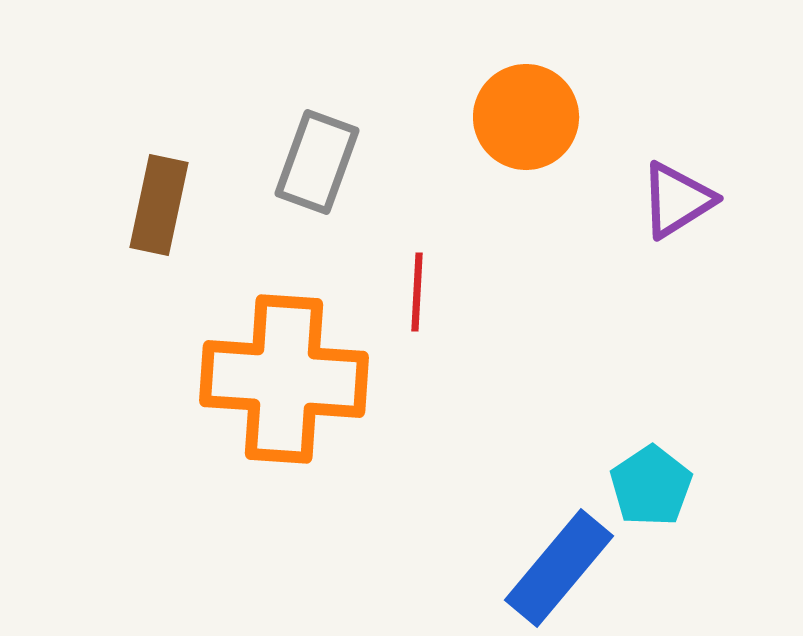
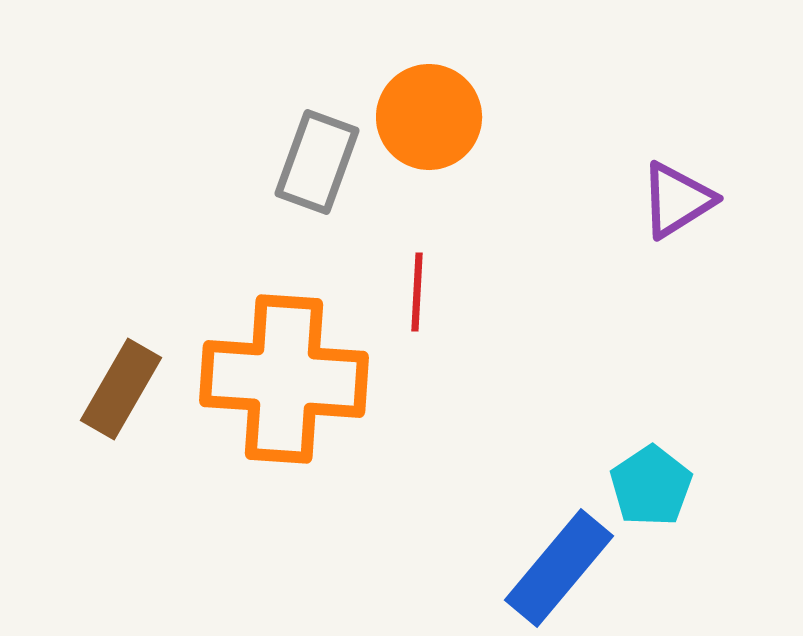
orange circle: moved 97 px left
brown rectangle: moved 38 px left, 184 px down; rotated 18 degrees clockwise
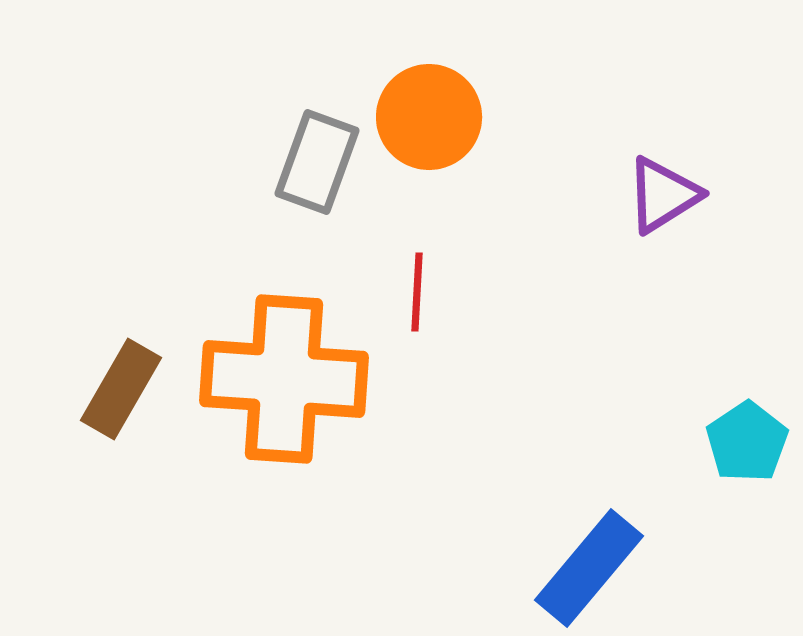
purple triangle: moved 14 px left, 5 px up
cyan pentagon: moved 96 px right, 44 px up
blue rectangle: moved 30 px right
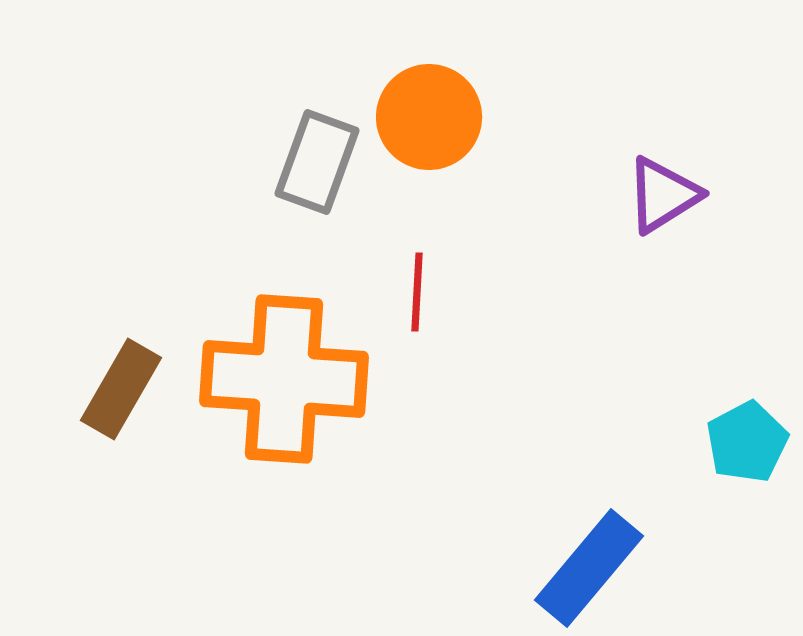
cyan pentagon: rotated 6 degrees clockwise
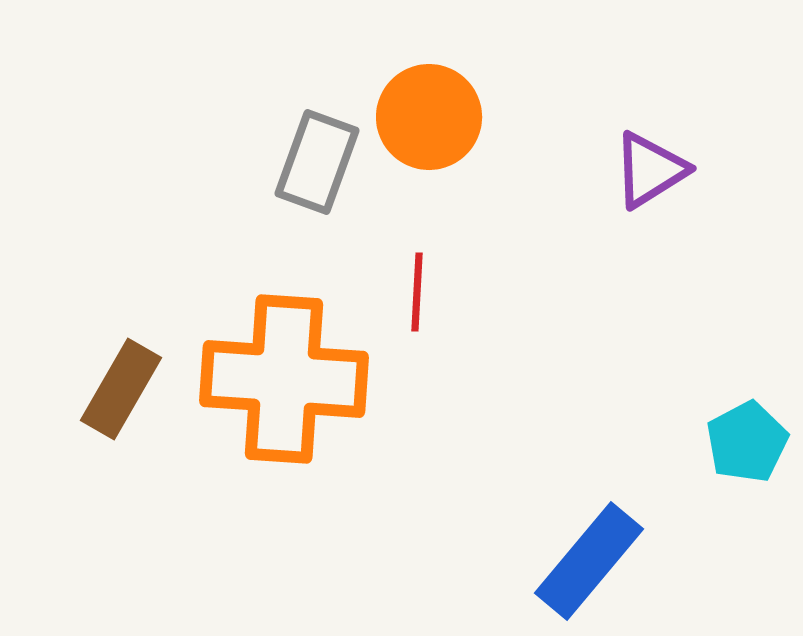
purple triangle: moved 13 px left, 25 px up
blue rectangle: moved 7 px up
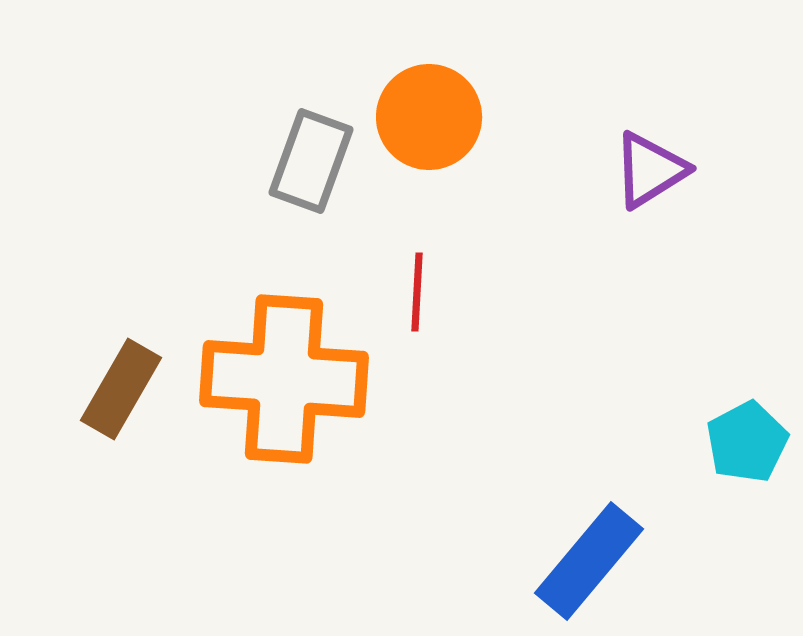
gray rectangle: moved 6 px left, 1 px up
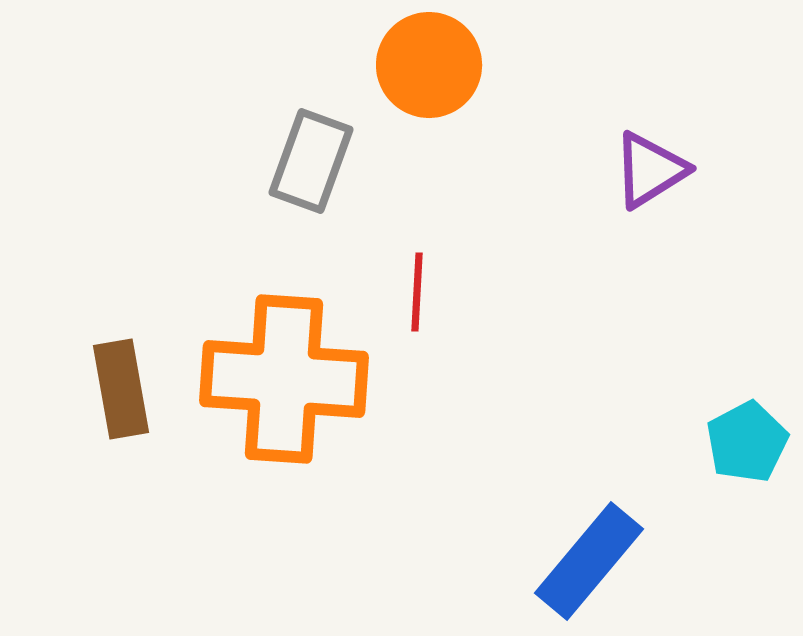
orange circle: moved 52 px up
brown rectangle: rotated 40 degrees counterclockwise
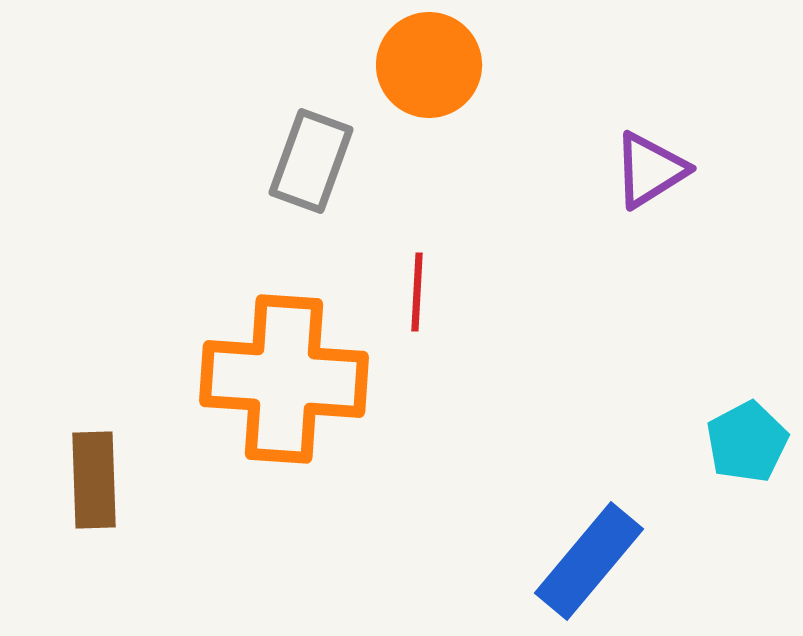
brown rectangle: moved 27 px left, 91 px down; rotated 8 degrees clockwise
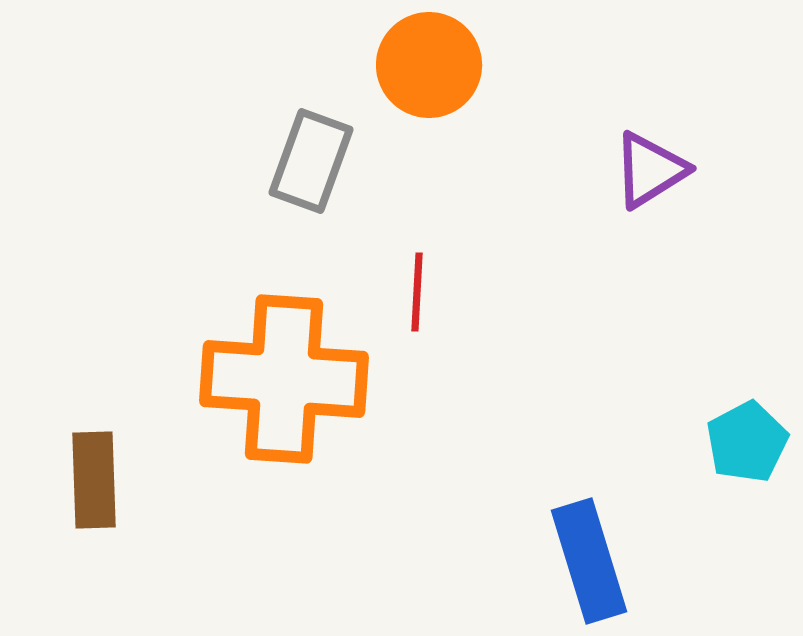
blue rectangle: rotated 57 degrees counterclockwise
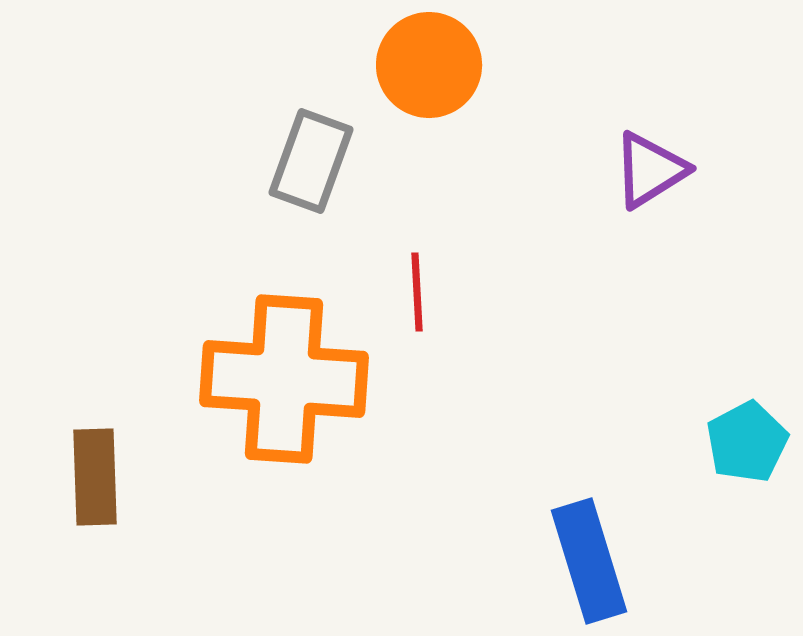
red line: rotated 6 degrees counterclockwise
brown rectangle: moved 1 px right, 3 px up
